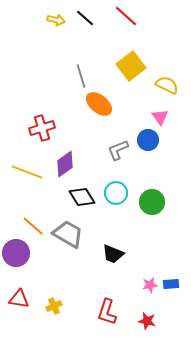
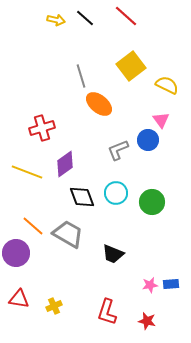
pink triangle: moved 1 px right, 3 px down
black diamond: rotated 12 degrees clockwise
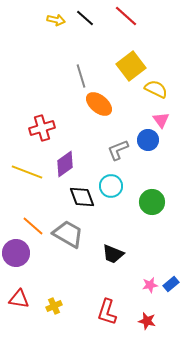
yellow semicircle: moved 11 px left, 4 px down
cyan circle: moved 5 px left, 7 px up
blue rectangle: rotated 35 degrees counterclockwise
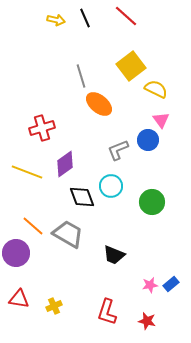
black line: rotated 24 degrees clockwise
black trapezoid: moved 1 px right, 1 px down
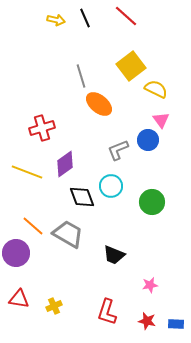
blue rectangle: moved 5 px right, 40 px down; rotated 42 degrees clockwise
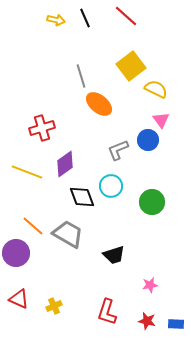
black trapezoid: rotated 40 degrees counterclockwise
red triangle: rotated 15 degrees clockwise
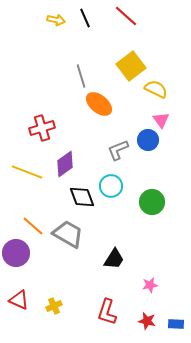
black trapezoid: moved 4 px down; rotated 40 degrees counterclockwise
red triangle: moved 1 px down
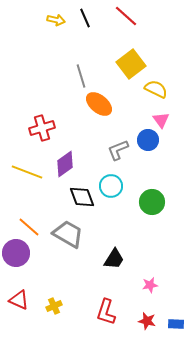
yellow square: moved 2 px up
orange line: moved 4 px left, 1 px down
red L-shape: moved 1 px left
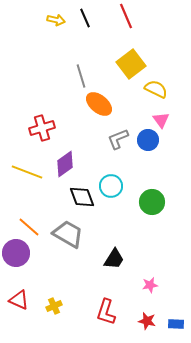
red line: rotated 25 degrees clockwise
gray L-shape: moved 11 px up
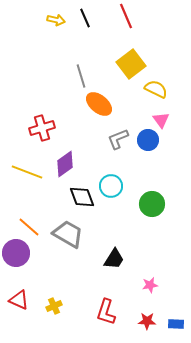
green circle: moved 2 px down
red star: rotated 12 degrees counterclockwise
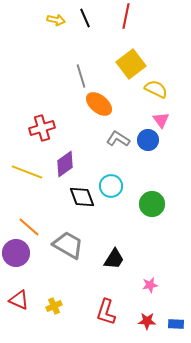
red line: rotated 35 degrees clockwise
gray L-shape: rotated 55 degrees clockwise
gray trapezoid: moved 11 px down
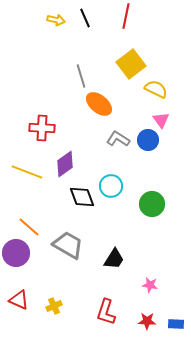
red cross: rotated 20 degrees clockwise
pink star: rotated 21 degrees clockwise
